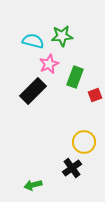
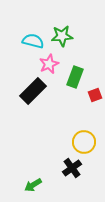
green arrow: rotated 18 degrees counterclockwise
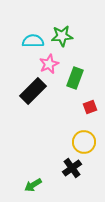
cyan semicircle: rotated 15 degrees counterclockwise
green rectangle: moved 1 px down
red square: moved 5 px left, 12 px down
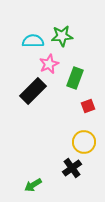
red square: moved 2 px left, 1 px up
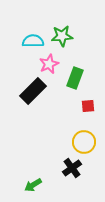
red square: rotated 16 degrees clockwise
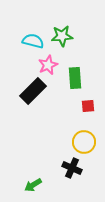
cyan semicircle: rotated 15 degrees clockwise
pink star: moved 1 px left, 1 px down
green rectangle: rotated 25 degrees counterclockwise
black cross: rotated 30 degrees counterclockwise
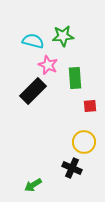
green star: moved 1 px right
pink star: rotated 24 degrees counterclockwise
red square: moved 2 px right
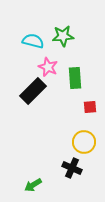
pink star: moved 2 px down
red square: moved 1 px down
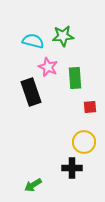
black rectangle: moved 2 px left, 1 px down; rotated 64 degrees counterclockwise
black cross: rotated 24 degrees counterclockwise
